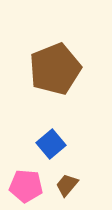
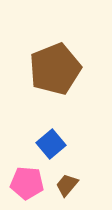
pink pentagon: moved 1 px right, 3 px up
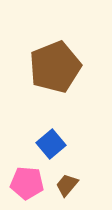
brown pentagon: moved 2 px up
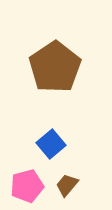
brown pentagon: rotated 12 degrees counterclockwise
pink pentagon: moved 3 px down; rotated 20 degrees counterclockwise
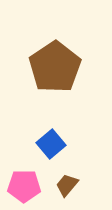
pink pentagon: moved 3 px left; rotated 16 degrees clockwise
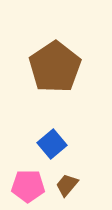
blue square: moved 1 px right
pink pentagon: moved 4 px right
